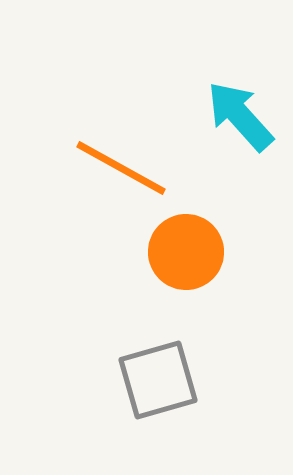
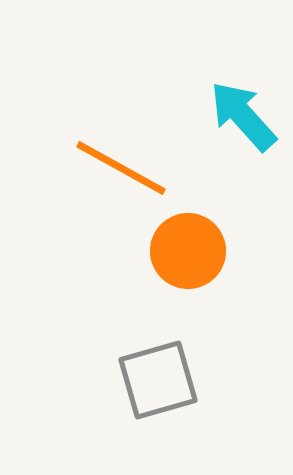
cyan arrow: moved 3 px right
orange circle: moved 2 px right, 1 px up
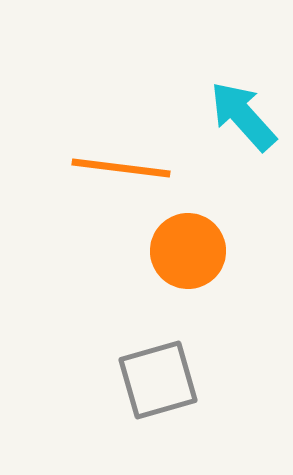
orange line: rotated 22 degrees counterclockwise
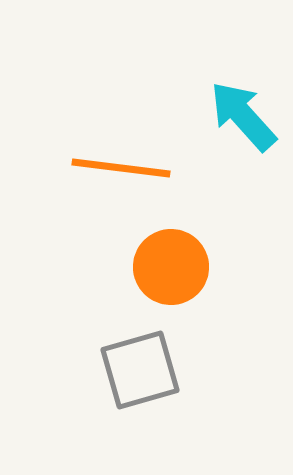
orange circle: moved 17 px left, 16 px down
gray square: moved 18 px left, 10 px up
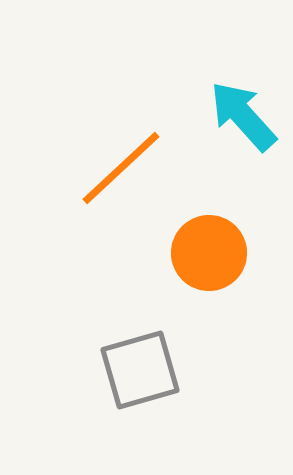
orange line: rotated 50 degrees counterclockwise
orange circle: moved 38 px right, 14 px up
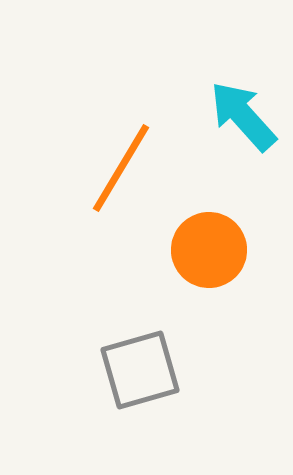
orange line: rotated 16 degrees counterclockwise
orange circle: moved 3 px up
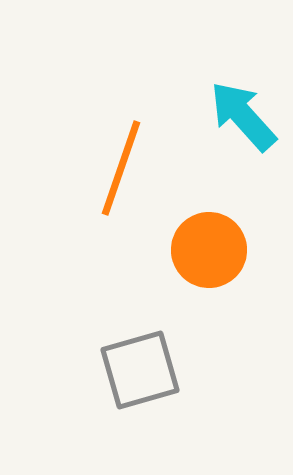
orange line: rotated 12 degrees counterclockwise
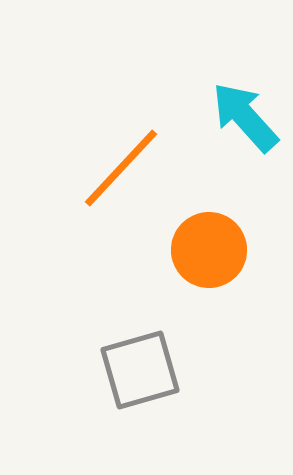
cyan arrow: moved 2 px right, 1 px down
orange line: rotated 24 degrees clockwise
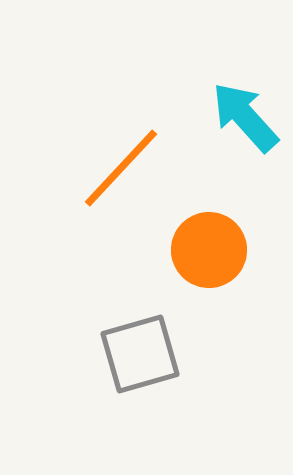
gray square: moved 16 px up
